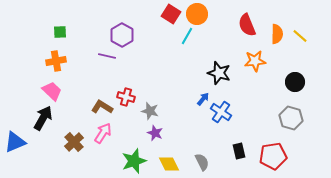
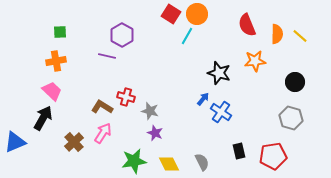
green star: rotated 10 degrees clockwise
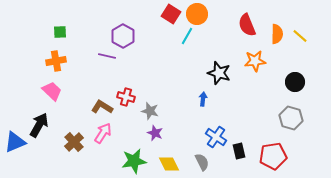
purple hexagon: moved 1 px right, 1 px down
blue arrow: rotated 32 degrees counterclockwise
blue cross: moved 5 px left, 25 px down
black arrow: moved 4 px left, 7 px down
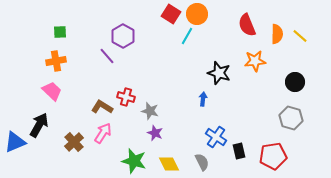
purple line: rotated 36 degrees clockwise
green star: rotated 25 degrees clockwise
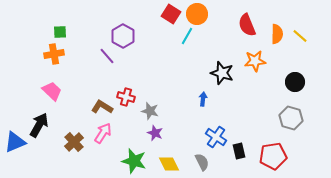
orange cross: moved 2 px left, 7 px up
black star: moved 3 px right
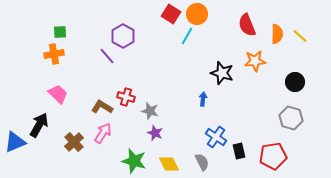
pink trapezoid: moved 6 px right, 3 px down
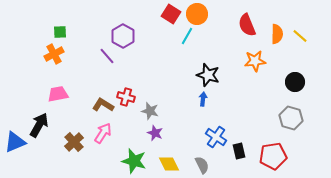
orange cross: rotated 18 degrees counterclockwise
black star: moved 14 px left, 2 px down
pink trapezoid: rotated 55 degrees counterclockwise
brown L-shape: moved 1 px right, 2 px up
gray semicircle: moved 3 px down
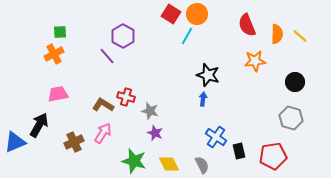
brown cross: rotated 18 degrees clockwise
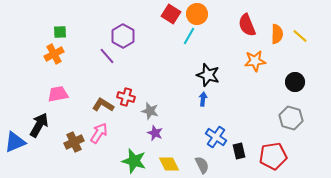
cyan line: moved 2 px right
pink arrow: moved 4 px left
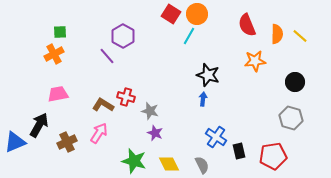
brown cross: moved 7 px left
